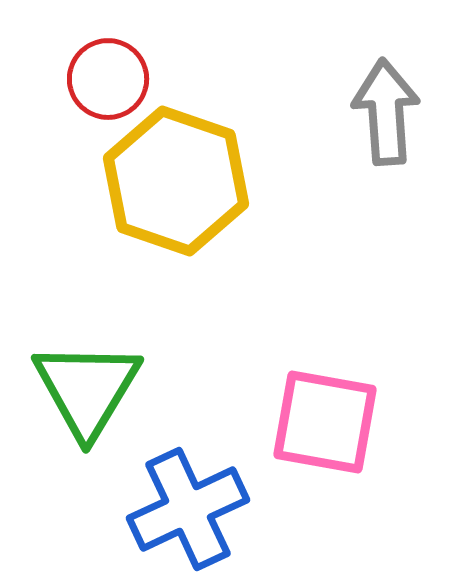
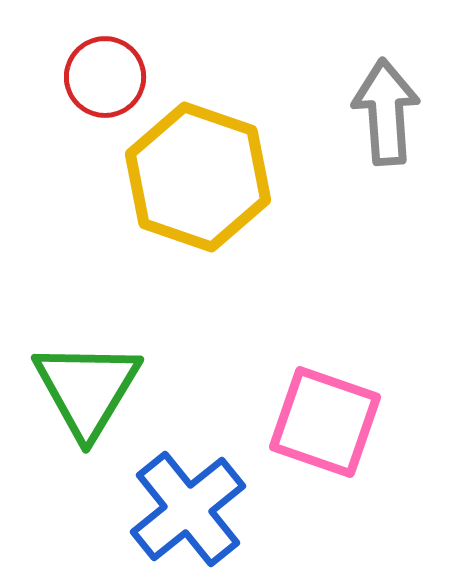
red circle: moved 3 px left, 2 px up
yellow hexagon: moved 22 px right, 4 px up
pink square: rotated 9 degrees clockwise
blue cross: rotated 14 degrees counterclockwise
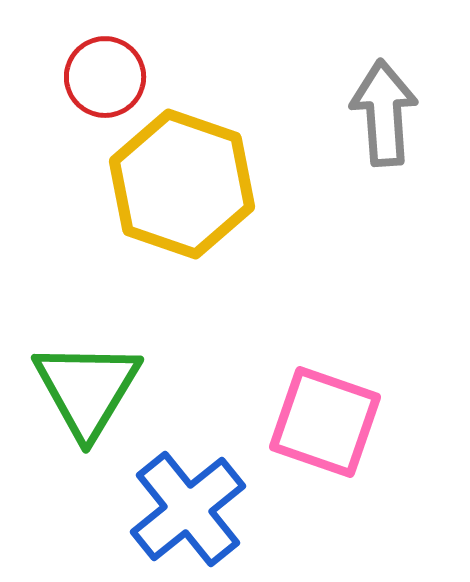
gray arrow: moved 2 px left, 1 px down
yellow hexagon: moved 16 px left, 7 px down
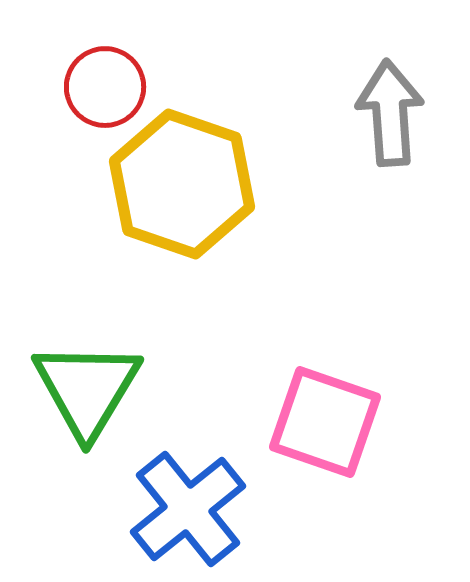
red circle: moved 10 px down
gray arrow: moved 6 px right
